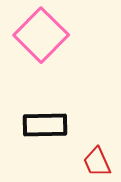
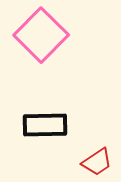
red trapezoid: rotated 100 degrees counterclockwise
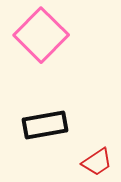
black rectangle: rotated 9 degrees counterclockwise
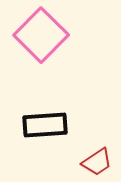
black rectangle: rotated 6 degrees clockwise
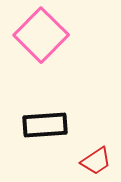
red trapezoid: moved 1 px left, 1 px up
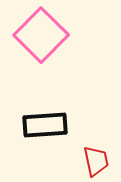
red trapezoid: rotated 68 degrees counterclockwise
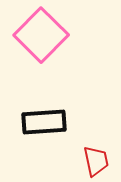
black rectangle: moved 1 px left, 3 px up
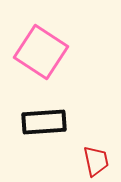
pink square: moved 17 px down; rotated 12 degrees counterclockwise
